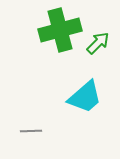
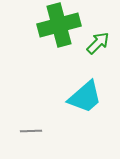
green cross: moved 1 px left, 5 px up
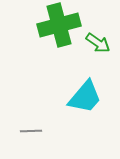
green arrow: rotated 80 degrees clockwise
cyan trapezoid: rotated 9 degrees counterclockwise
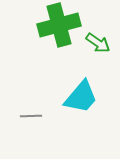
cyan trapezoid: moved 4 px left
gray line: moved 15 px up
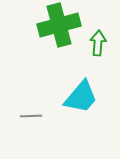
green arrow: rotated 120 degrees counterclockwise
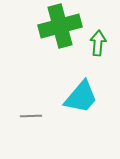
green cross: moved 1 px right, 1 px down
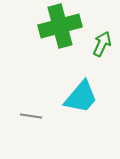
green arrow: moved 4 px right, 1 px down; rotated 20 degrees clockwise
gray line: rotated 10 degrees clockwise
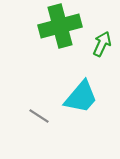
gray line: moved 8 px right; rotated 25 degrees clockwise
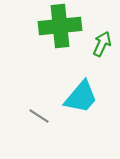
green cross: rotated 9 degrees clockwise
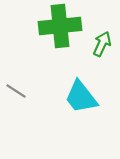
cyan trapezoid: rotated 102 degrees clockwise
gray line: moved 23 px left, 25 px up
